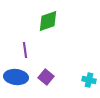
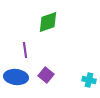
green diamond: moved 1 px down
purple square: moved 2 px up
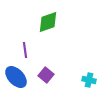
blue ellipse: rotated 40 degrees clockwise
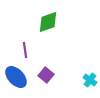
cyan cross: moved 1 px right; rotated 24 degrees clockwise
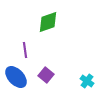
cyan cross: moved 3 px left, 1 px down
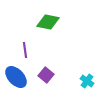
green diamond: rotated 30 degrees clockwise
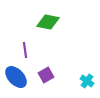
purple square: rotated 21 degrees clockwise
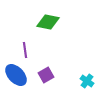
blue ellipse: moved 2 px up
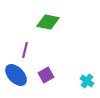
purple line: rotated 21 degrees clockwise
